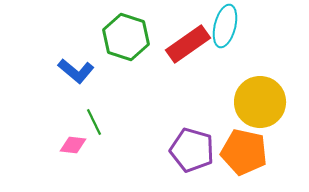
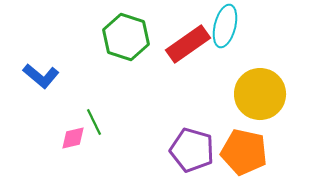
blue L-shape: moved 35 px left, 5 px down
yellow circle: moved 8 px up
pink diamond: moved 7 px up; rotated 20 degrees counterclockwise
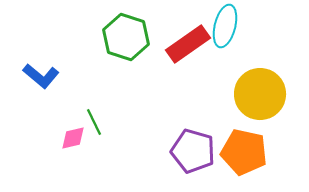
purple pentagon: moved 1 px right, 1 px down
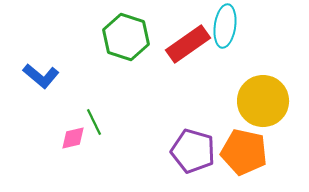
cyan ellipse: rotated 6 degrees counterclockwise
yellow circle: moved 3 px right, 7 px down
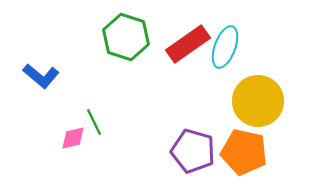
cyan ellipse: moved 21 px down; rotated 12 degrees clockwise
yellow circle: moved 5 px left
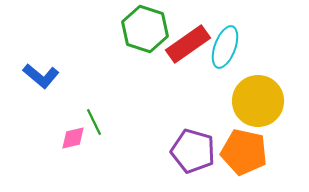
green hexagon: moved 19 px right, 8 px up
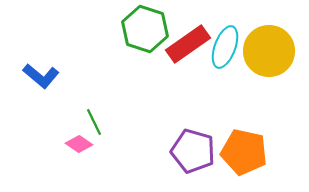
yellow circle: moved 11 px right, 50 px up
pink diamond: moved 6 px right, 6 px down; rotated 48 degrees clockwise
